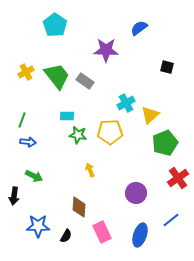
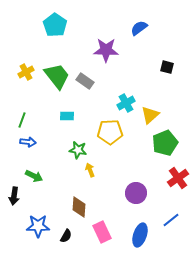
green star: moved 15 px down
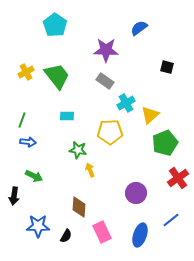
gray rectangle: moved 20 px right
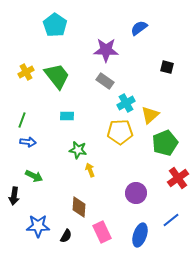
yellow pentagon: moved 10 px right
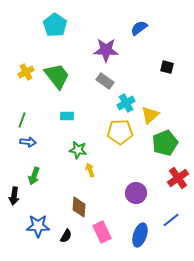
green arrow: rotated 84 degrees clockwise
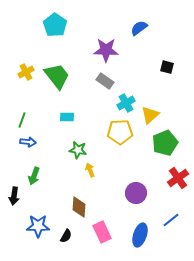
cyan rectangle: moved 1 px down
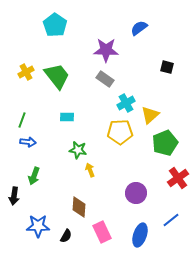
gray rectangle: moved 2 px up
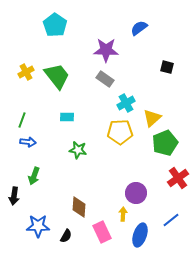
yellow triangle: moved 2 px right, 3 px down
yellow arrow: moved 33 px right, 44 px down; rotated 24 degrees clockwise
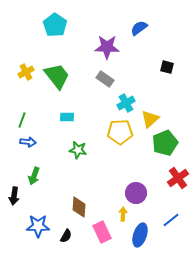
purple star: moved 1 px right, 3 px up
yellow triangle: moved 2 px left, 1 px down
